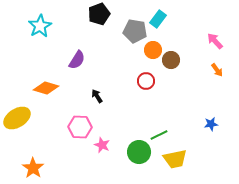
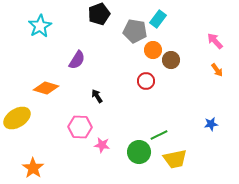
pink star: rotated 14 degrees counterclockwise
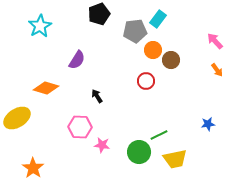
gray pentagon: rotated 15 degrees counterclockwise
blue star: moved 3 px left
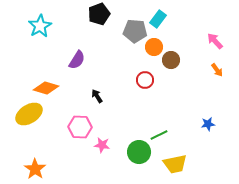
gray pentagon: rotated 10 degrees clockwise
orange circle: moved 1 px right, 3 px up
red circle: moved 1 px left, 1 px up
yellow ellipse: moved 12 px right, 4 px up
yellow trapezoid: moved 5 px down
orange star: moved 2 px right, 1 px down
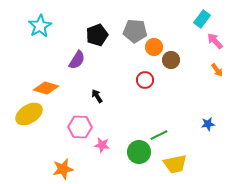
black pentagon: moved 2 px left, 21 px down
cyan rectangle: moved 44 px right
orange star: moved 28 px right; rotated 25 degrees clockwise
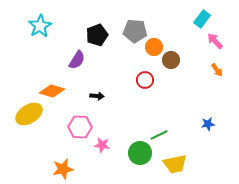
orange diamond: moved 6 px right, 3 px down
black arrow: rotated 128 degrees clockwise
green circle: moved 1 px right, 1 px down
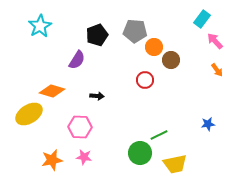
pink star: moved 18 px left, 12 px down
orange star: moved 11 px left, 9 px up
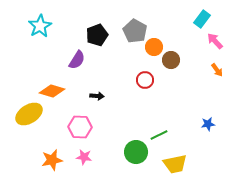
gray pentagon: rotated 25 degrees clockwise
green circle: moved 4 px left, 1 px up
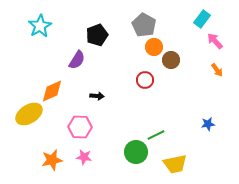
gray pentagon: moved 9 px right, 6 px up
orange diamond: rotated 40 degrees counterclockwise
green line: moved 3 px left
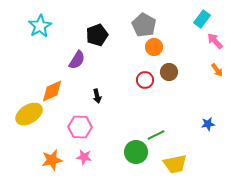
brown circle: moved 2 px left, 12 px down
black arrow: rotated 72 degrees clockwise
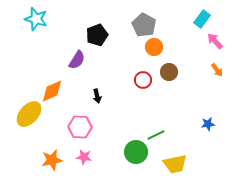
cyan star: moved 4 px left, 7 px up; rotated 25 degrees counterclockwise
red circle: moved 2 px left
yellow ellipse: rotated 16 degrees counterclockwise
